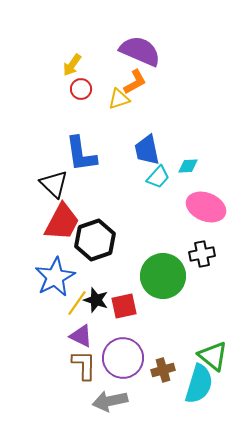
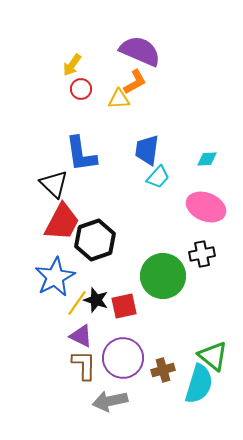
yellow triangle: rotated 15 degrees clockwise
blue trapezoid: rotated 20 degrees clockwise
cyan diamond: moved 19 px right, 7 px up
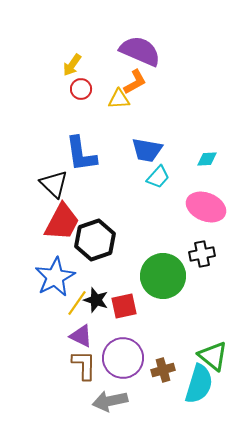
blue trapezoid: rotated 88 degrees counterclockwise
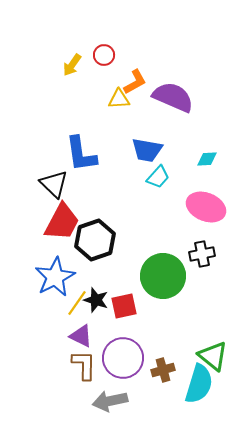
purple semicircle: moved 33 px right, 46 px down
red circle: moved 23 px right, 34 px up
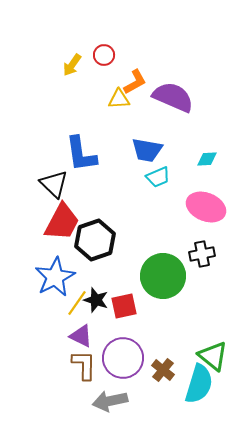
cyan trapezoid: rotated 25 degrees clockwise
brown cross: rotated 35 degrees counterclockwise
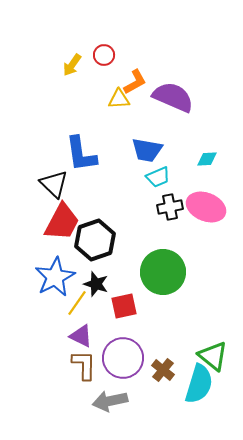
black cross: moved 32 px left, 47 px up
green circle: moved 4 px up
black star: moved 16 px up
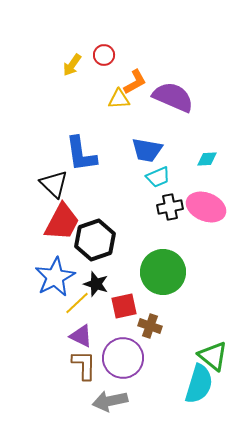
yellow line: rotated 12 degrees clockwise
brown cross: moved 13 px left, 44 px up; rotated 20 degrees counterclockwise
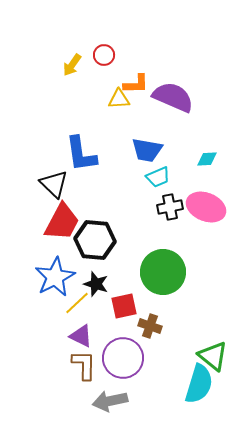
orange L-shape: moved 1 px right, 2 px down; rotated 28 degrees clockwise
black hexagon: rotated 24 degrees clockwise
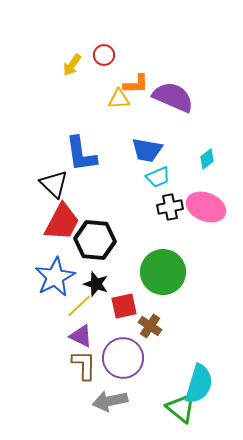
cyan diamond: rotated 35 degrees counterclockwise
yellow line: moved 2 px right, 3 px down
brown cross: rotated 15 degrees clockwise
green triangle: moved 32 px left, 52 px down
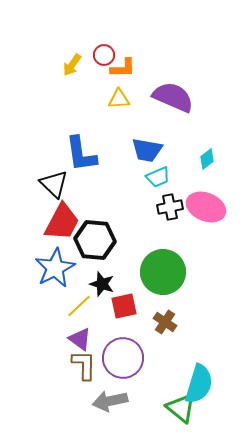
orange L-shape: moved 13 px left, 16 px up
blue star: moved 9 px up
black star: moved 6 px right
brown cross: moved 15 px right, 4 px up
purple triangle: moved 1 px left, 3 px down; rotated 10 degrees clockwise
